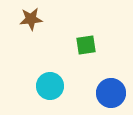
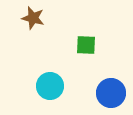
brown star: moved 2 px right, 1 px up; rotated 20 degrees clockwise
green square: rotated 10 degrees clockwise
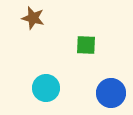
cyan circle: moved 4 px left, 2 px down
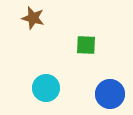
blue circle: moved 1 px left, 1 px down
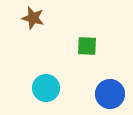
green square: moved 1 px right, 1 px down
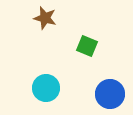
brown star: moved 12 px right
green square: rotated 20 degrees clockwise
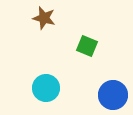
brown star: moved 1 px left
blue circle: moved 3 px right, 1 px down
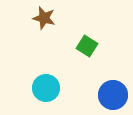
green square: rotated 10 degrees clockwise
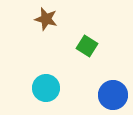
brown star: moved 2 px right, 1 px down
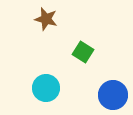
green square: moved 4 px left, 6 px down
